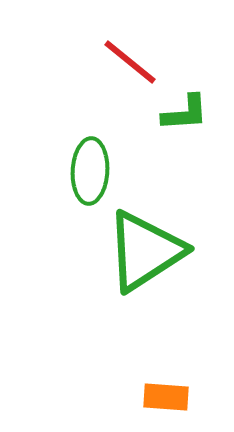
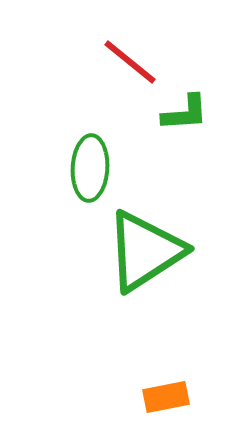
green ellipse: moved 3 px up
orange rectangle: rotated 15 degrees counterclockwise
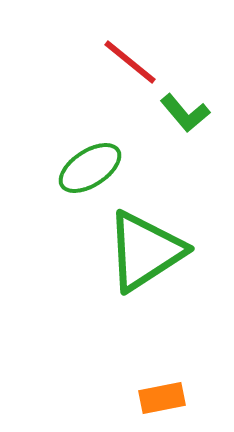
green L-shape: rotated 54 degrees clockwise
green ellipse: rotated 54 degrees clockwise
orange rectangle: moved 4 px left, 1 px down
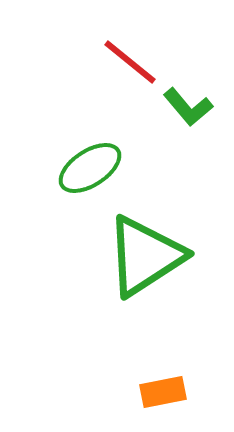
green L-shape: moved 3 px right, 6 px up
green triangle: moved 5 px down
orange rectangle: moved 1 px right, 6 px up
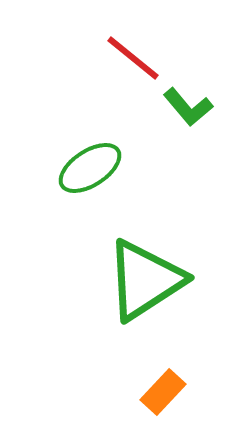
red line: moved 3 px right, 4 px up
green triangle: moved 24 px down
orange rectangle: rotated 36 degrees counterclockwise
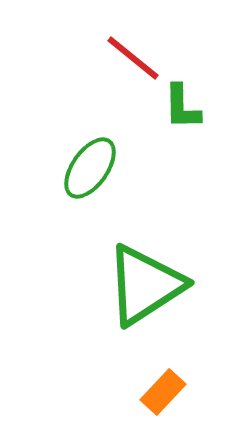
green L-shape: moved 6 px left; rotated 39 degrees clockwise
green ellipse: rotated 22 degrees counterclockwise
green triangle: moved 5 px down
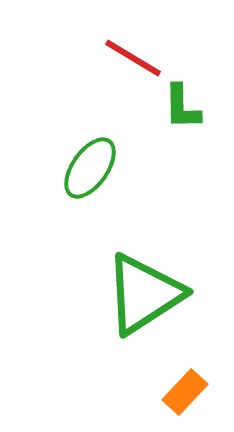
red line: rotated 8 degrees counterclockwise
green triangle: moved 1 px left, 9 px down
orange rectangle: moved 22 px right
